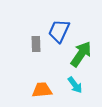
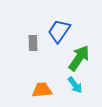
blue trapezoid: rotated 10 degrees clockwise
gray rectangle: moved 3 px left, 1 px up
green arrow: moved 2 px left, 4 px down
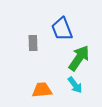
blue trapezoid: moved 3 px right, 2 px up; rotated 55 degrees counterclockwise
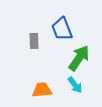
gray rectangle: moved 1 px right, 2 px up
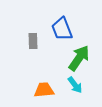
gray rectangle: moved 1 px left
orange trapezoid: moved 2 px right
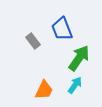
gray rectangle: rotated 35 degrees counterclockwise
cyan arrow: rotated 108 degrees counterclockwise
orange trapezoid: rotated 120 degrees clockwise
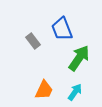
cyan arrow: moved 7 px down
